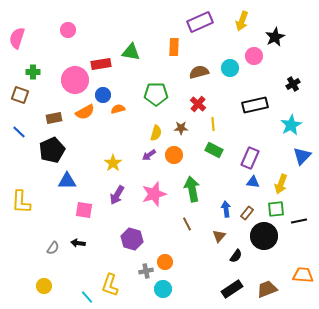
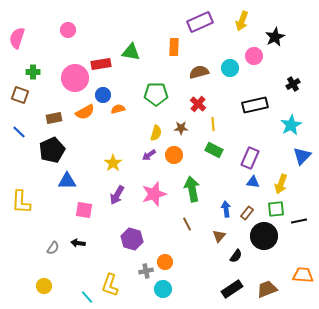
pink circle at (75, 80): moved 2 px up
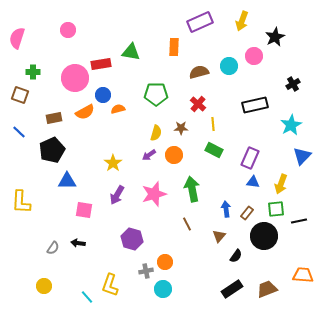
cyan circle at (230, 68): moved 1 px left, 2 px up
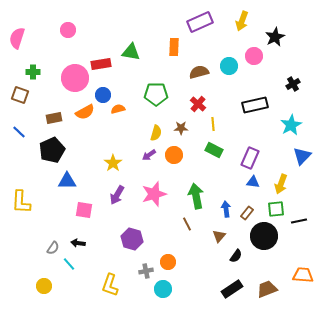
green arrow at (192, 189): moved 4 px right, 7 px down
orange circle at (165, 262): moved 3 px right
cyan line at (87, 297): moved 18 px left, 33 px up
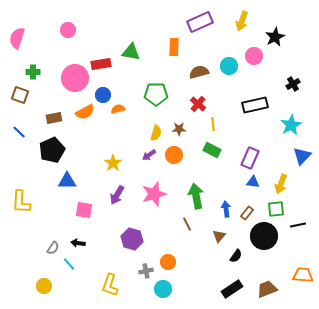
brown star at (181, 128): moved 2 px left, 1 px down
green rectangle at (214, 150): moved 2 px left
black line at (299, 221): moved 1 px left, 4 px down
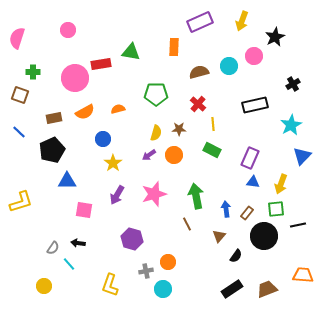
blue circle at (103, 95): moved 44 px down
yellow L-shape at (21, 202): rotated 110 degrees counterclockwise
